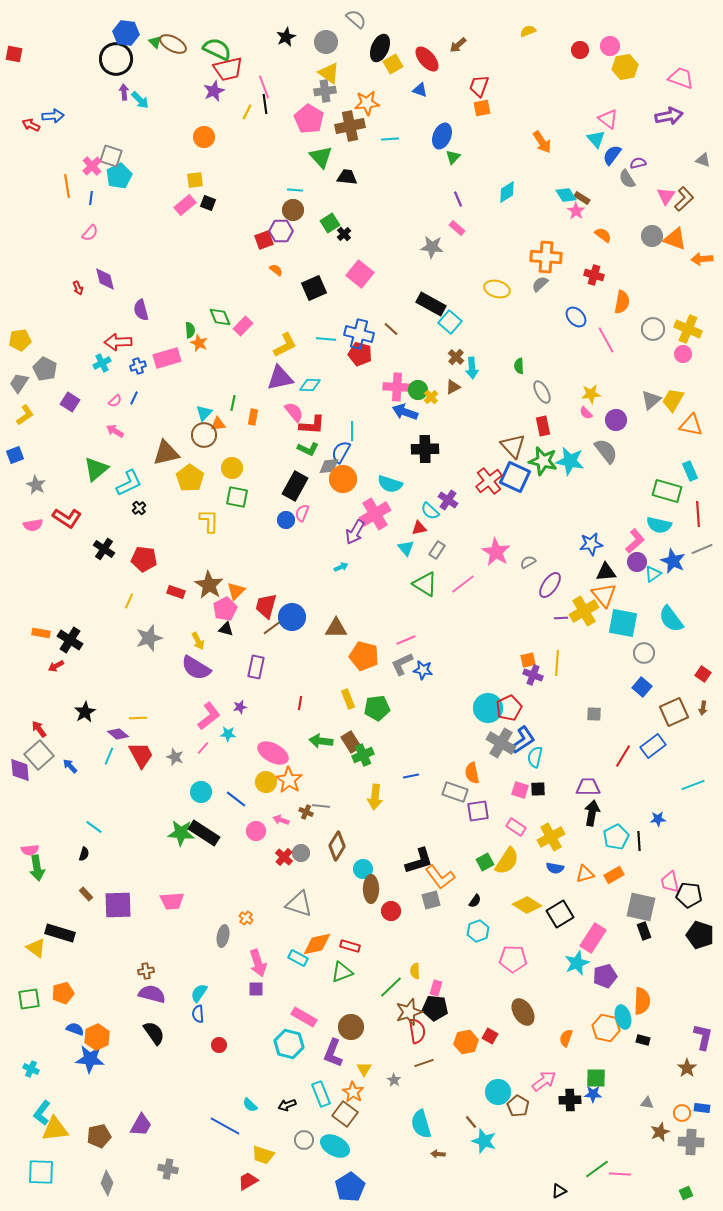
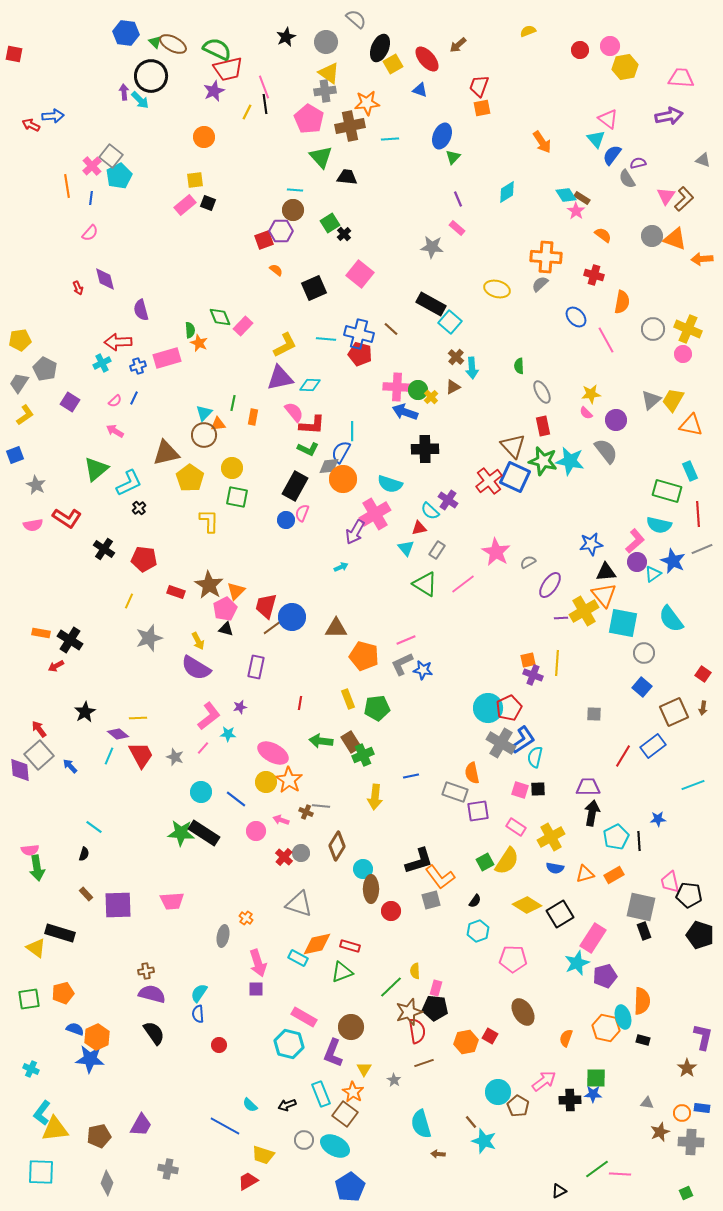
black circle at (116, 59): moved 35 px right, 17 px down
pink trapezoid at (681, 78): rotated 16 degrees counterclockwise
gray square at (111, 156): rotated 20 degrees clockwise
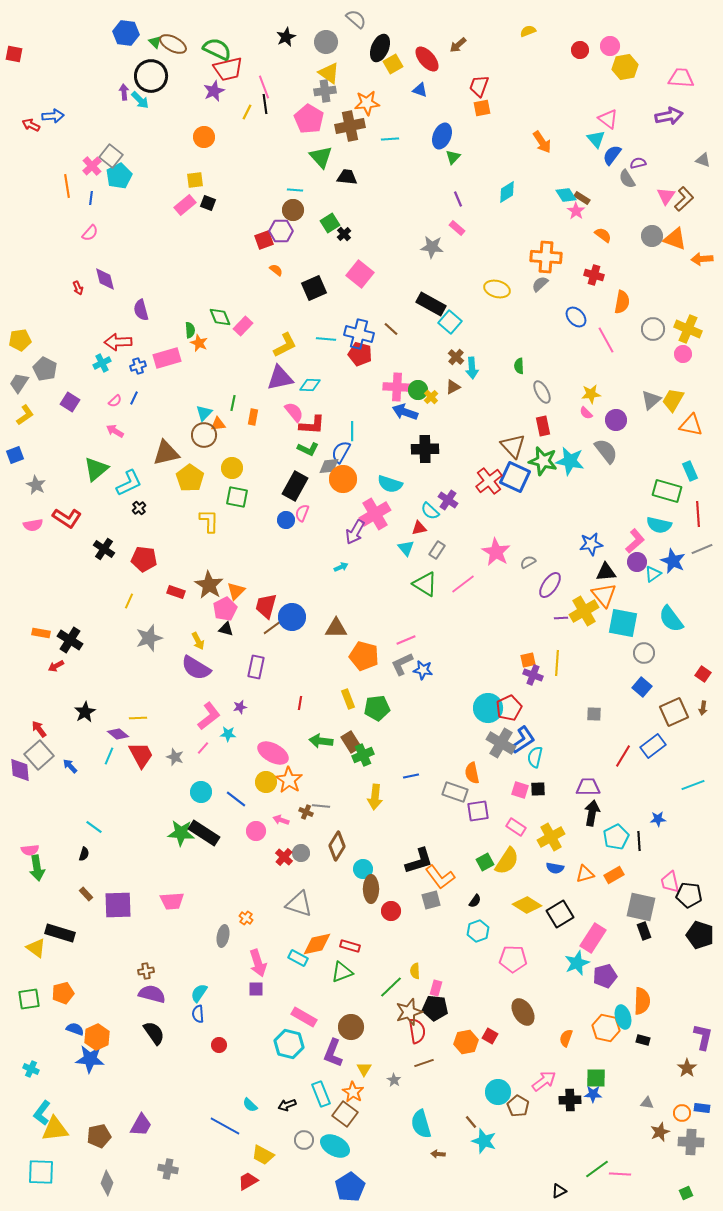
yellow trapezoid at (263, 1155): rotated 10 degrees clockwise
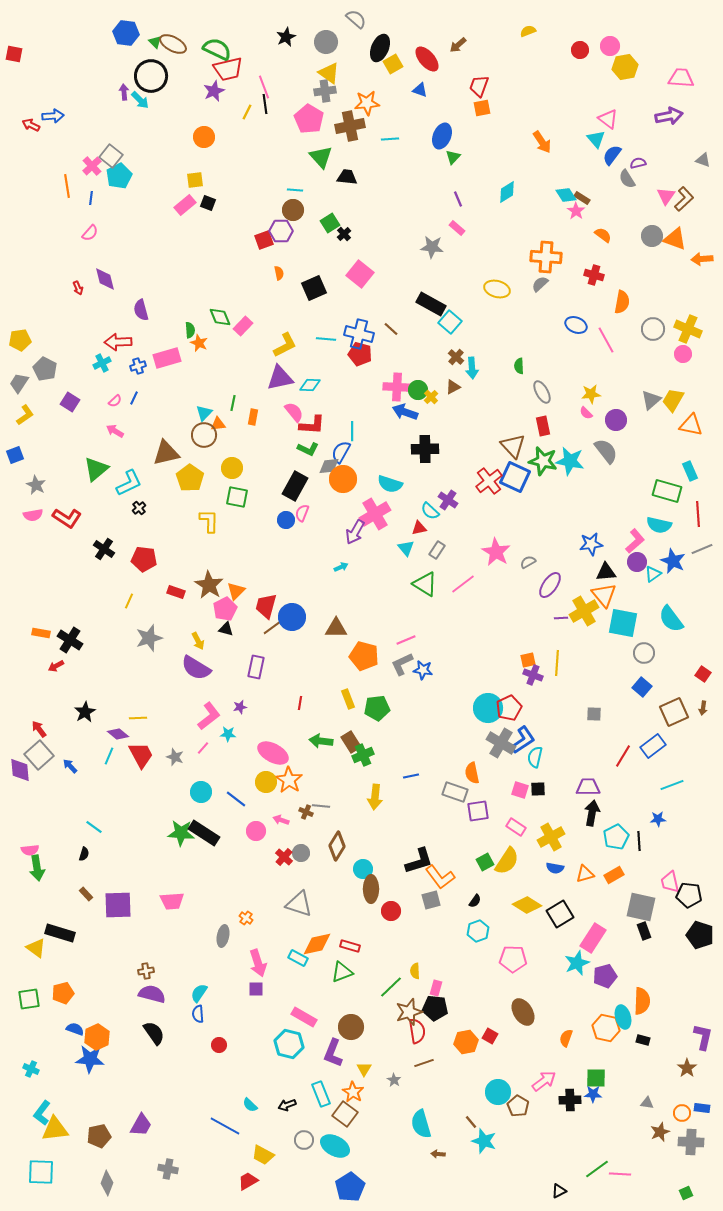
orange semicircle at (276, 270): moved 3 px right, 3 px down; rotated 40 degrees clockwise
blue ellipse at (576, 317): moved 8 px down; rotated 25 degrees counterclockwise
pink semicircle at (33, 525): moved 10 px up
cyan line at (693, 785): moved 21 px left
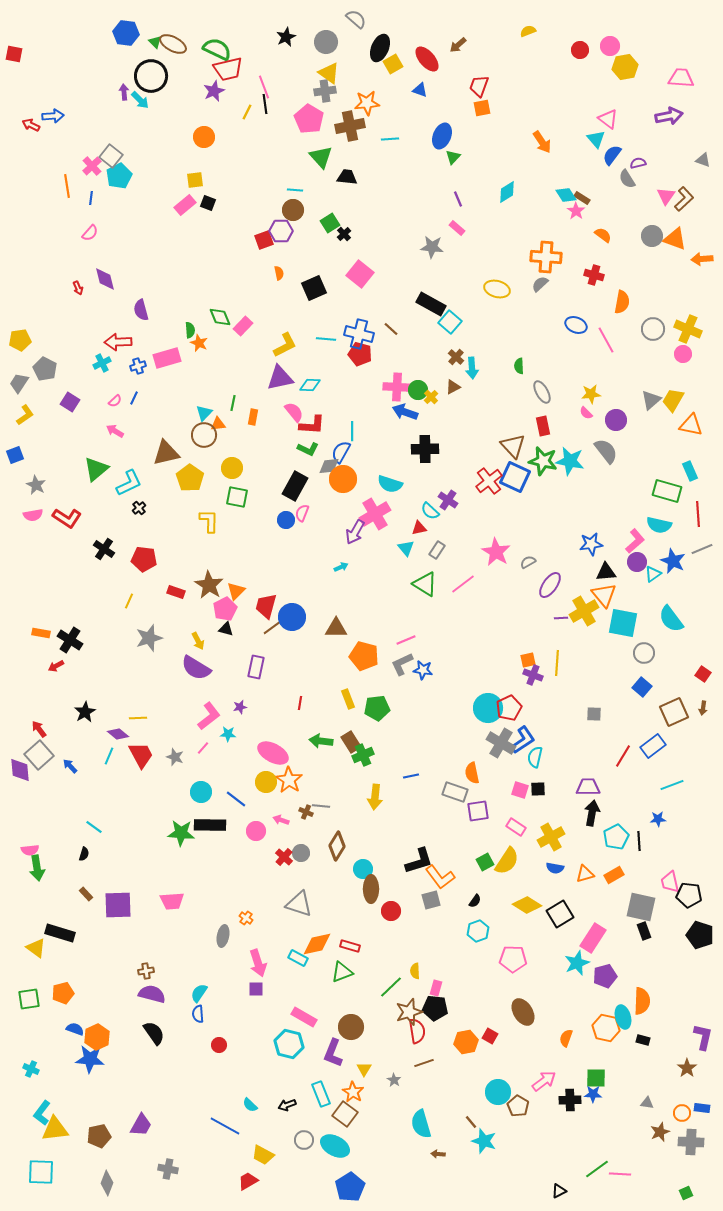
black rectangle at (204, 833): moved 6 px right, 8 px up; rotated 32 degrees counterclockwise
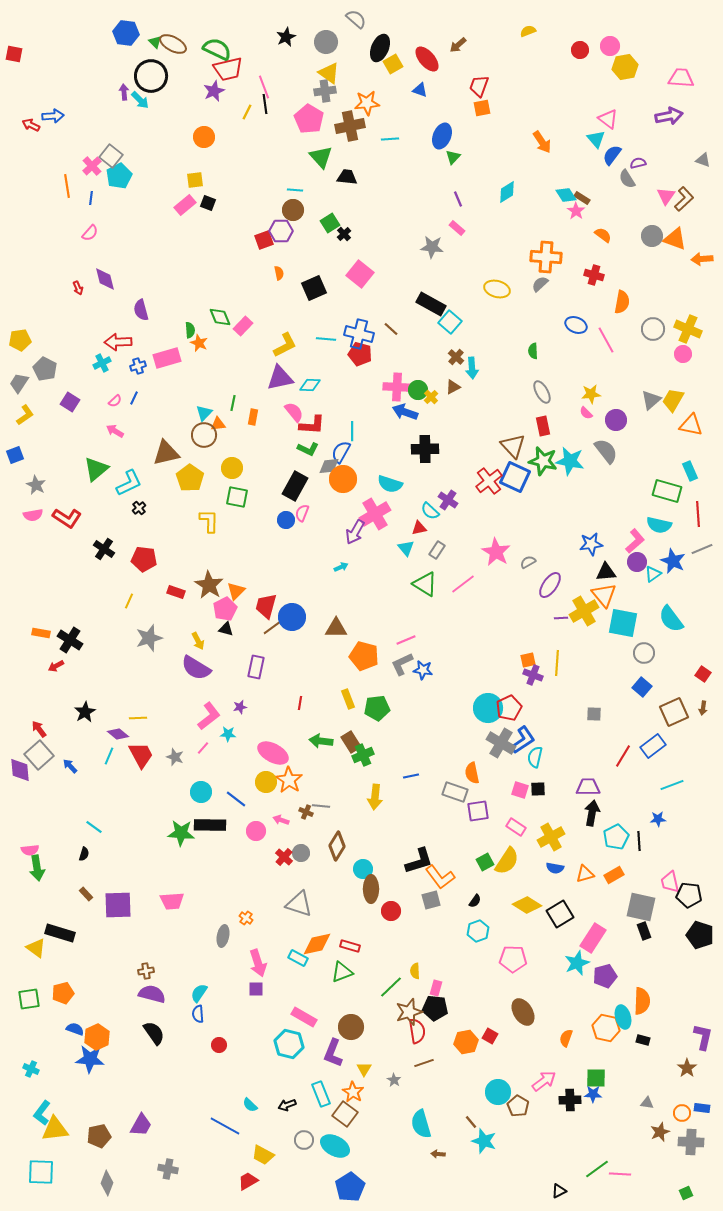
green semicircle at (519, 366): moved 14 px right, 15 px up
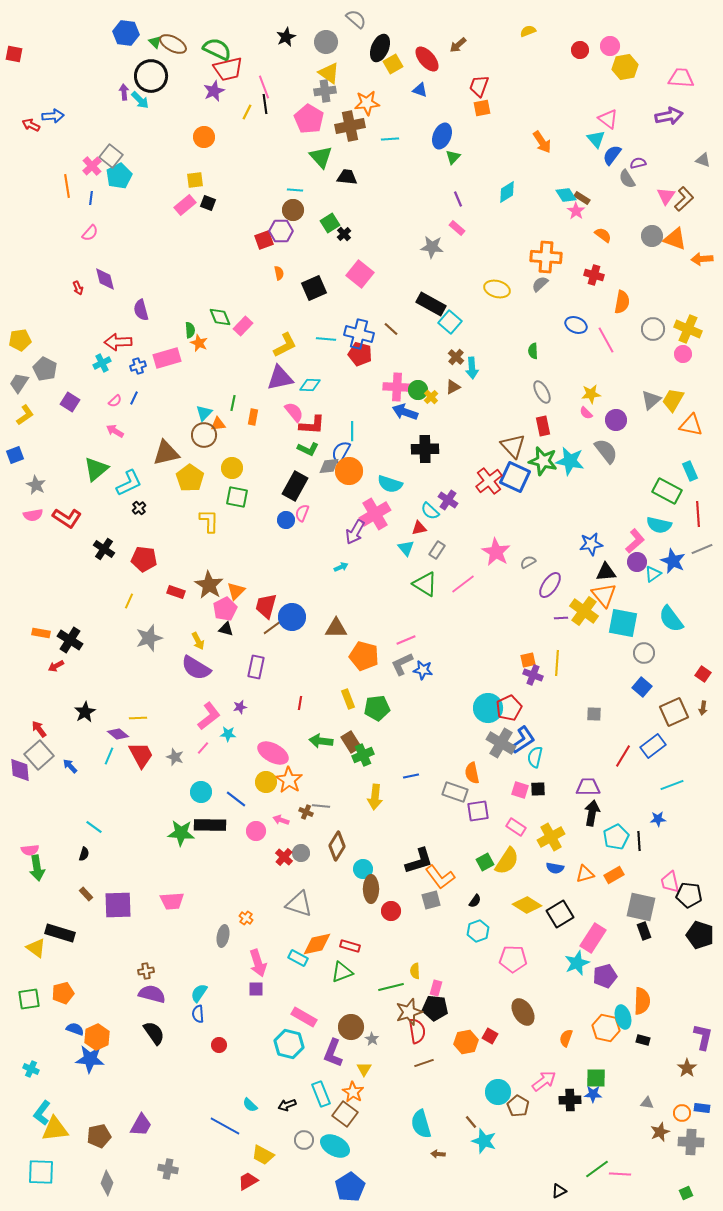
orange circle at (343, 479): moved 6 px right, 8 px up
green rectangle at (667, 491): rotated 12 degrees clockwise
yellow cross at (584, 611): rotated 24 degrees counterclockwise
green line at (391, 987): rotated 30 degrees clockwise
gray star at (394, 1080): moved 22 px left, 41 px up
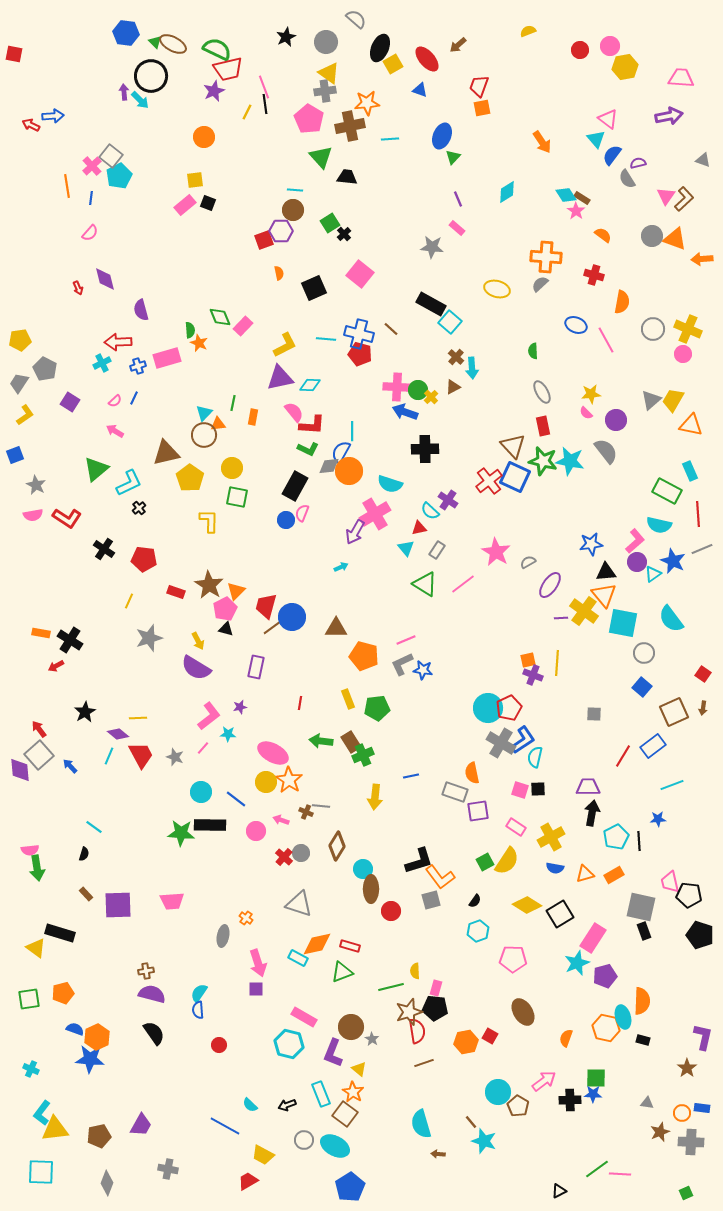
blue semicircle at (198, 1014): moved 4 px up
yellow triangle at (364, 1069): moved 5 px left; rotated 21 degrees counterclockwise
